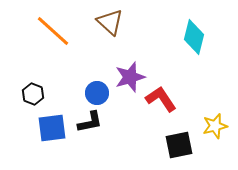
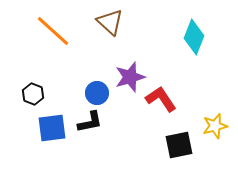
cyan diamond: rotated 8 degrees clockwise
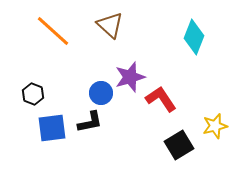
brown triangle: moved 3 px down
blue circle: moved 4 px right
black square: rotated 20 degrees counterclockwise
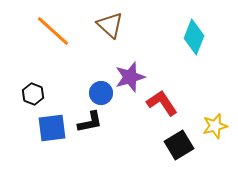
red L-shape: moved 1 px right, 4 px down
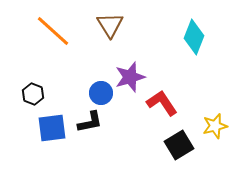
brown triangle: rotated 16 degrees clockwise
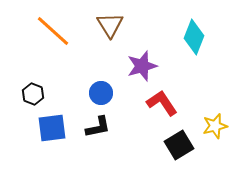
purple star: moved 12 px right, 11 px up
black L-shape: moved 8 px right, 5 px down
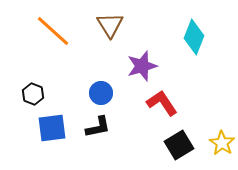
yellow star: moved 7 px right, 17 px down; rotated 25 degrees counterclockwise
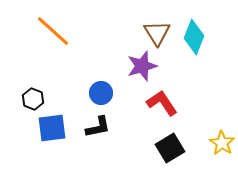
brown triangle: moved 47 px right, 8 px down
black hexagon: moved 5 px down
black square: moved 9 px left, 3 px down
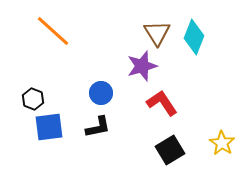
blue square: moved 3 px left, 1 px up
black square: moved 2 px down
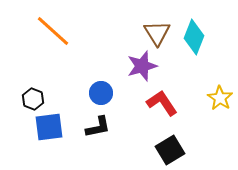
yellow star: moved 2 px left, 45 px up
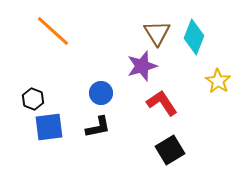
yellow star: moved 2 px left, 17 px up
